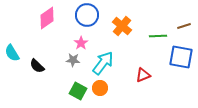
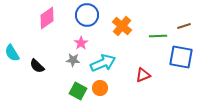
cyan arrow: rotated 30 degrees clockwise
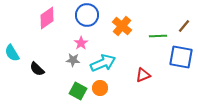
brown line: rotated 32 degrees counterclockwise
black semicircle: moved 3 px down
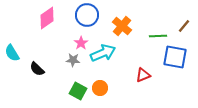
blue square: moved 6 px left
cyan arrow: moved 10 px up
